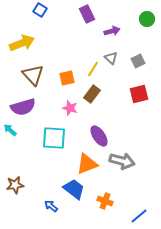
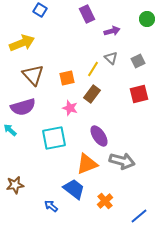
cyan square: rotated 15 degrees counterclockwise
orange cross: rotated 28 degrees clockwise
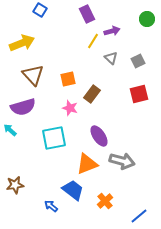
yellow line: moved 28 px up
orange square: moved 1 px right, 1 px down
blue trapezoid: moved 1 px left, 1 px down
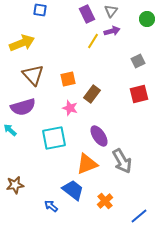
blue square: rotated 24 degrees counterclockwise
gray triangle: moved 47 px up; rotated 24 degrees clockwise
gray arrow: rotated 45 degrees clockwise
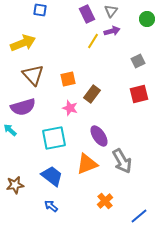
yellow arrow: moved 1 px right
blue trapezoid: moved 21 px left, 14 px up
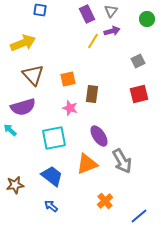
brown rectangle: rotated 30 degrees counterclockwise
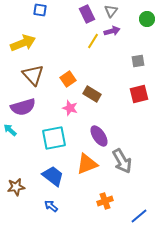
gray square: rotated 16 degrees clockwise
orange square: rotated 21 degrees counterclockwise
brown rectangle: rotated 66 degrees counterclockwise
blue trapezoid: moved 1 px right
brown star: moved 1 px right, 2 px down
orange cross: rotated 21 degrees clockwise
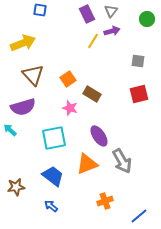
gray square: rotated 16 degrees clockwise
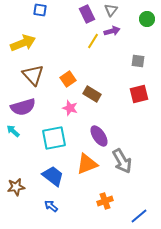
gray triangle: moved 1 px up
cyan arrow: moved 3 px right, 1 px down
